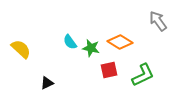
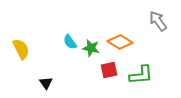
yellow semicircle: rotated 20 degrees clockwise
green L-shape: moved 2 px left; rotated 20 degrees clockwise
black triangle: moved 1 px left; rotated 40 degrees counterclockwise
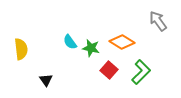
orange diamond: moved 2 px right
yellow semicircle: rotated 20 degrees clockwise
red square: rotated 36 degrees counterclockwise
green L-shape: moved 3 px up; rotated 40 degrees counterclockwise
black triangle: moved 3 px up
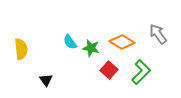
gray arrow: moved 13 px down
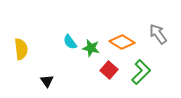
black triangle: moved 1 px right, 1 px down
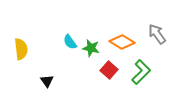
gray arrow: moved 1 px left
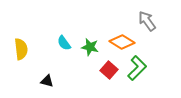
gray arrow: moved 10 px left, 13 px up
cyan semicircle: moved 6 px left, 1 px down
green star: moved 1 px left, 1 px up
green L-shape: moved 4 px left, 4 px up
black triangle: rotated 40 degrees counterclockwise
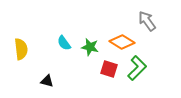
red square: moved 1 px up; rotated 24 degrees counterclockwise
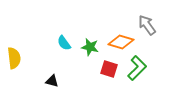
gray arrow: moved 4 px down
orange diamond: moved 1 px left; rotated 15 degrees counterclockwise
yellow semicircle: moved 7 px left, 9 px down
black triangle: moved 5 px right
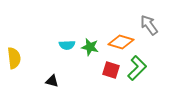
gray arrow: moved 2 px right
cyan semicircle: moved 3 px right, 2 px down; rotated 56 degrees counterclockwise
red square: moved 2 px right, 1 px down
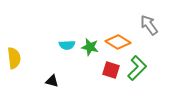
orange diamond: moved 3 px left; rotated 15 degrees clockwise
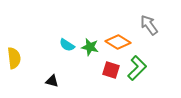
cyan semicircle: rotated 35 degrees clockwise
